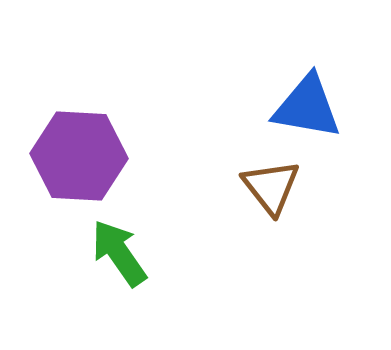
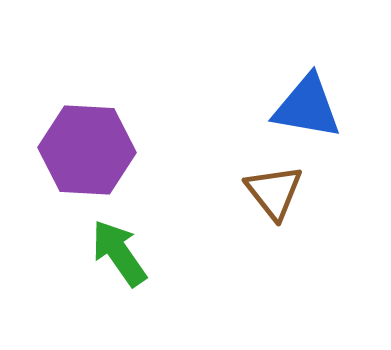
purple hexagon: moved 8 px right, 6 px up
brown triangle: moved 3 px right, 5 px down
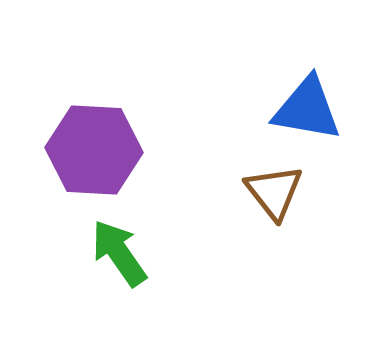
blue triangle: moved 2 px down
purple hexagon: moved 7 px right
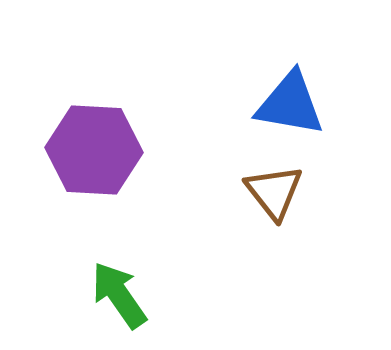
blue triangle: moved 17 px left, 5 px up
green arrow: moved 42 px down
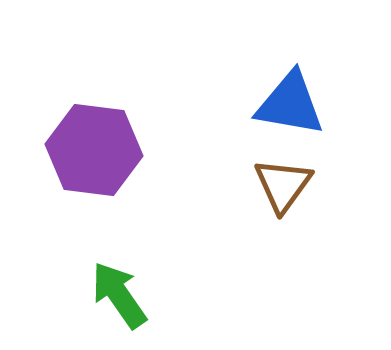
purple hexagon: rotated 4 degrees clockwise
brown triangle: moved 9 px right, 7 px up; rotated 14 degrees clockwise
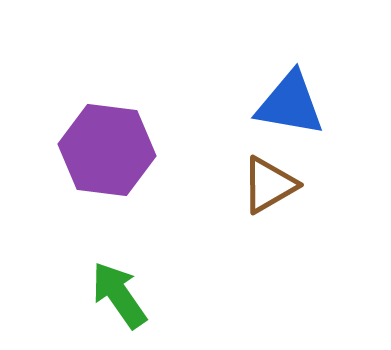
purple hexagon: moved 13 px right
brown triangle: moved 14 px left; rotated 24 degrees clockwise
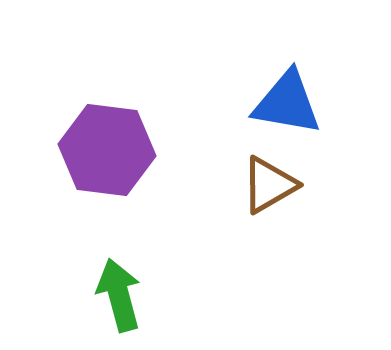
blue triangle: moved 3 px left, 1 px up
green arrow: rotated 20 degrees clockwise
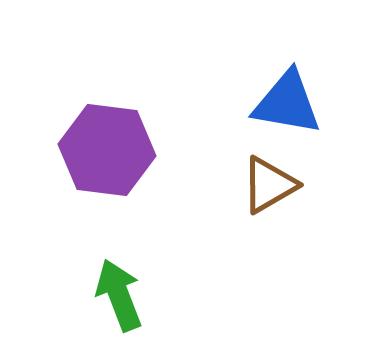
green arrow: rotated 6 degrees counterclockwise
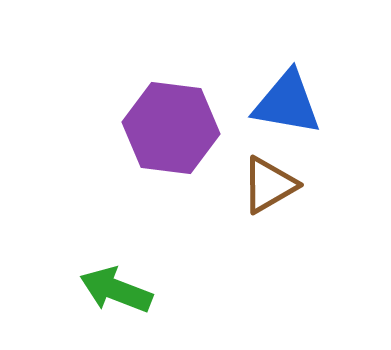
purple hexagon: moved 64 px right, 22 px up
green arrow: moved 3 px left, 5 px up; rotated 48 degrees counterclockwise
